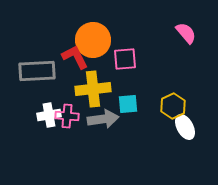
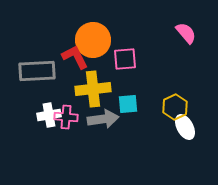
yellow hexagon: moved 2 px right, 1 px down
pink cross: moved 1 px left, 1 px down
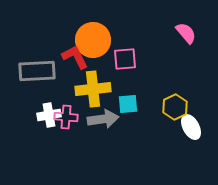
white ellipse: moved 6 px right
